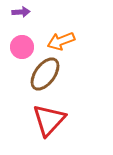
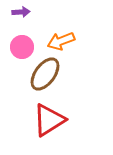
red triangle: rotated 15 degrees clockwise
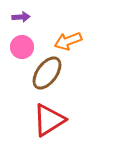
purple arrow: moved 5 px down
orange arrow: moved 7 px right
brown ellipse: moved 2 px right, 1 px up
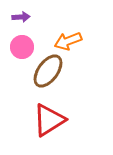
brown ellipse: moved 1 px right, 2 px up
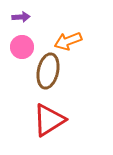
brown ellipse: rotated 24 degrees counterclockwise
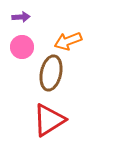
brown ellipse: moved 3 px right, 2 px down
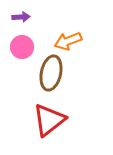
red triangle: rotated 6 degrees counterclockwise
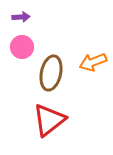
orange arrow: moved 25 px right, 21 px down
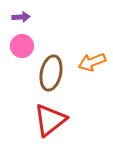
pink circle: moved 1 px up
orange arrow: moved 1 px left
red triangle: moved 1 px right
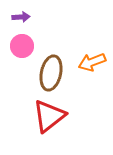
red triangle: moved 1 px left, 4 px up
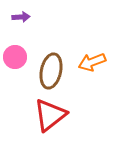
pink circle: moved 7 px left, 11 px down
brown ellipse: moved 2 px up
red triangle: moved 1 px right, 1 px up
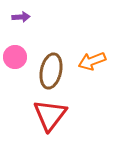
orange arrow: moved 1 px up
red triangle: rotated 15 degrees counterclockwise
